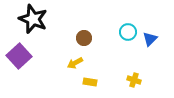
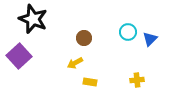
yellow cross: moved 3 px right; rotated 24 degrees counterclockwise
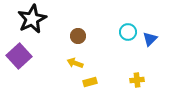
black star: moved 1 px left; rotated 24 degrees clockwise
brown circle: moved 6 px left, 2 px up
yellow arrow: rotated 49 degrees clockwise
yellow rectangle: rotated 24 degrees counterclockwise
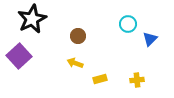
cyan circle: moved 8 px up
yellow rectangle: moved 10 px right, 3 px up
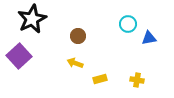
blue triangle: moved 1 px left, 1 px up; rotated 35 degrees clockwise
yellow cross: rotated 16 degrees clockwise
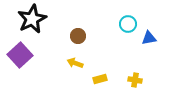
purple square: moved 1 px right, 1 px up
yellow cross: moved 2 px left
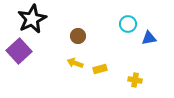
purple square: moved 1 px left, 4 px up
yellow rectangle: moved 10 px up
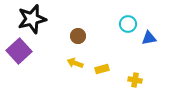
black star: rotated 12 degrees clockwise
yellow rectangle: moved 2 px right
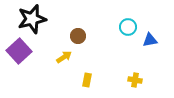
cyan circle: moved 3 px down
blue triangle: moved 1 px right, 2 px down
yellow arrow: moved 11 px left, 6 px up; rotated 126 degrees clockwise
yellow rectangle: moved 15 px left, 11 px down; rotated 64 degrees counterclockwise
